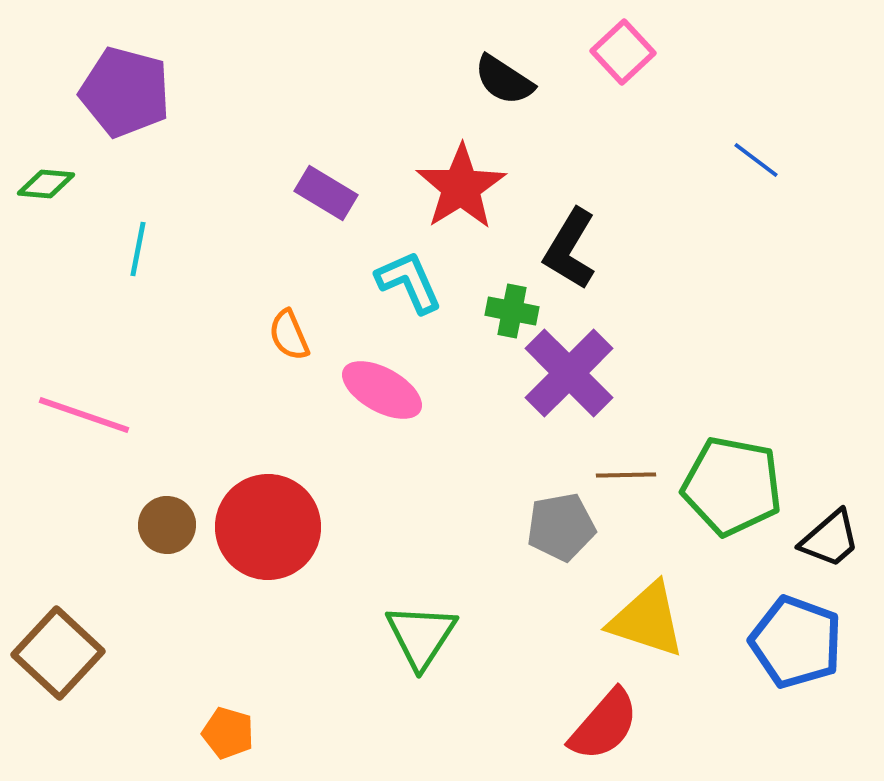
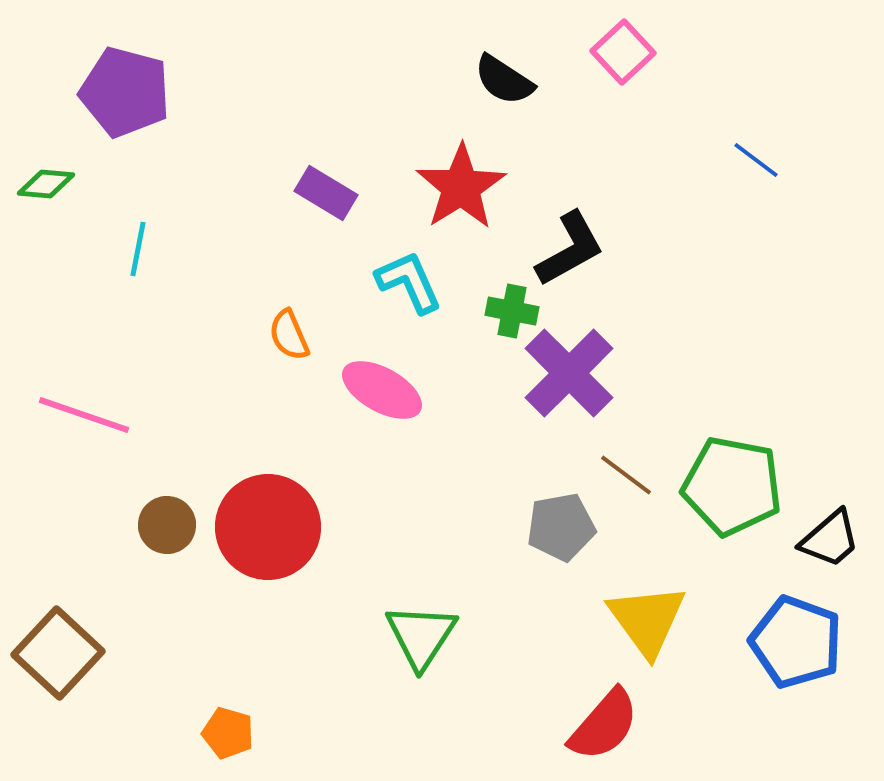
black L-shape: rotated 150 degrees counterclockwise
brown line: rotated 38 degrees clockwise
yellow triangle: rotated 36 degrees clockwise
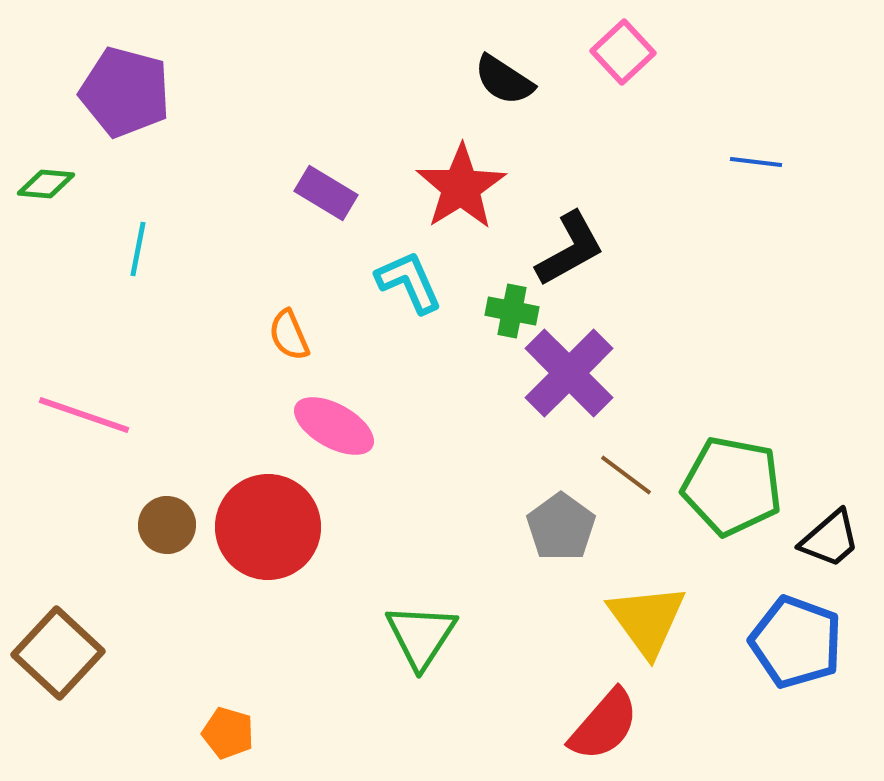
blue line: moved 2 px down; rotated 30 degrees counterclockwise
pink ellipse: moved 48 px left, 36 px down
gray pentagon: rotated 26 degrees counterclockwise
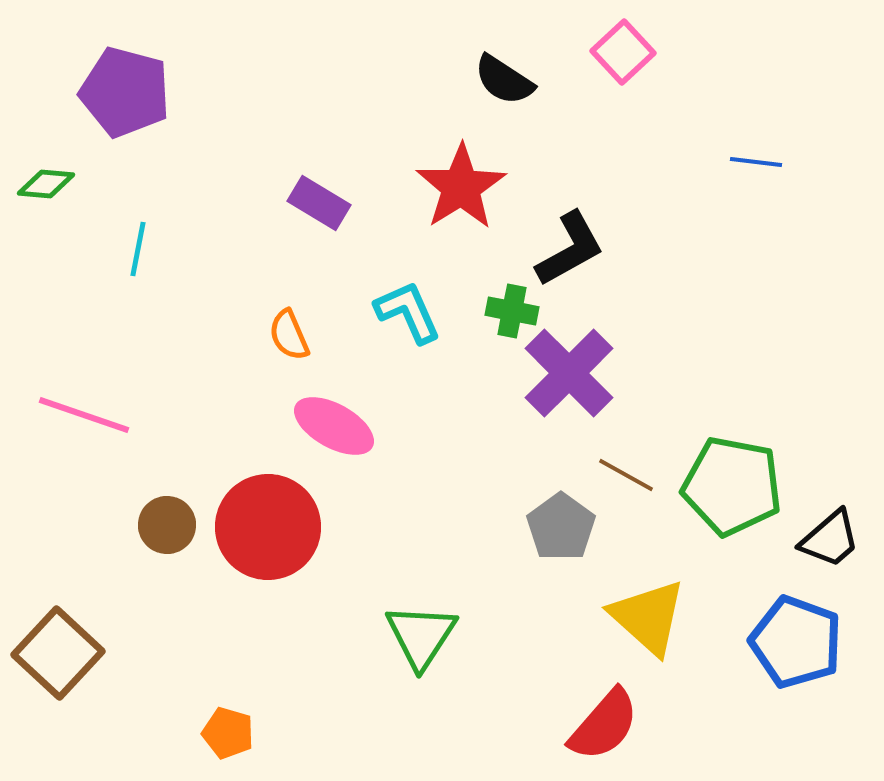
purple rectangle: moved 7 px left, 10 px down
cyan L-shape: moved 1 px left, 30 px down
brown line: rotated 8 degrees counterclockwise
yellow triangle: moved 1 px right, 3 px up; rotated 12 degrees counterclockwise
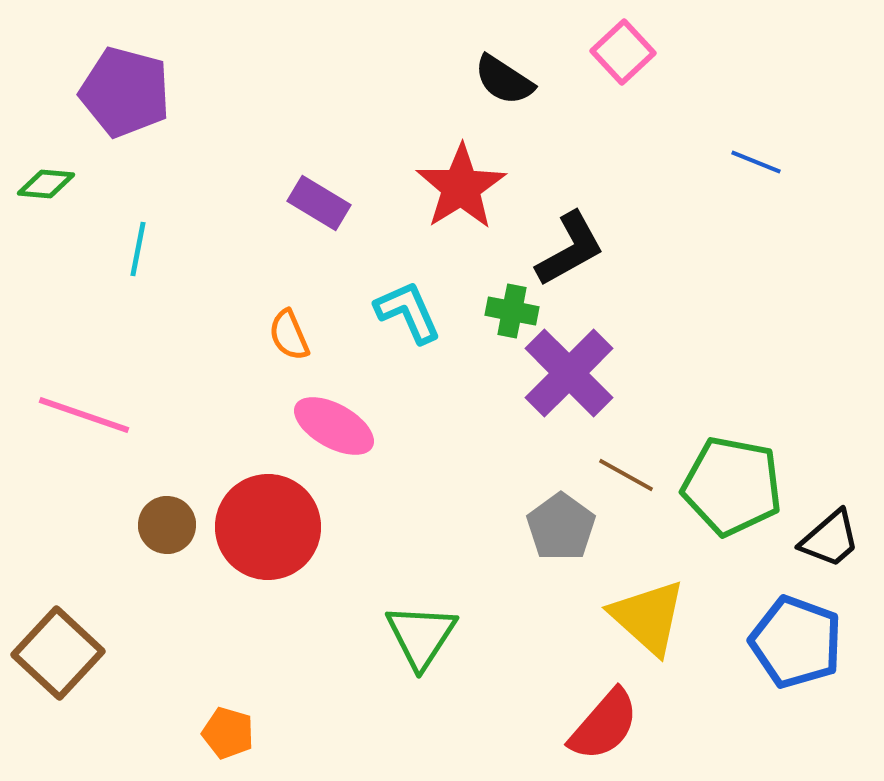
blue line: rotated 15 degrees clockwise
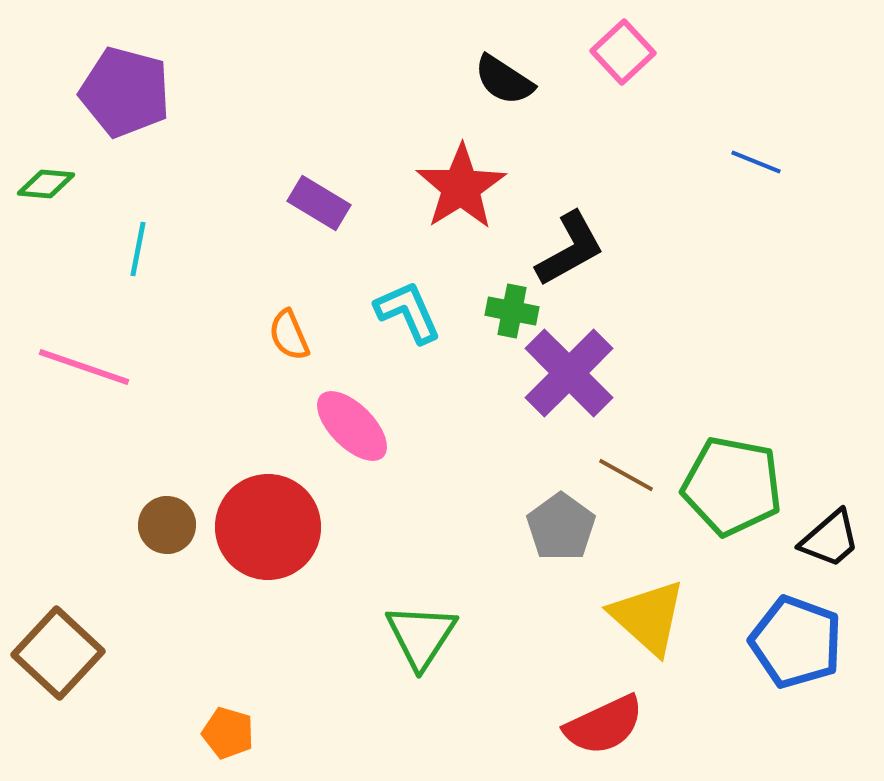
pink line: moved 48 px up
pink ellipse: moved 18 px right; rotated 16 degrees clockwise
red semicircle: rotated 24 degrees clockwise
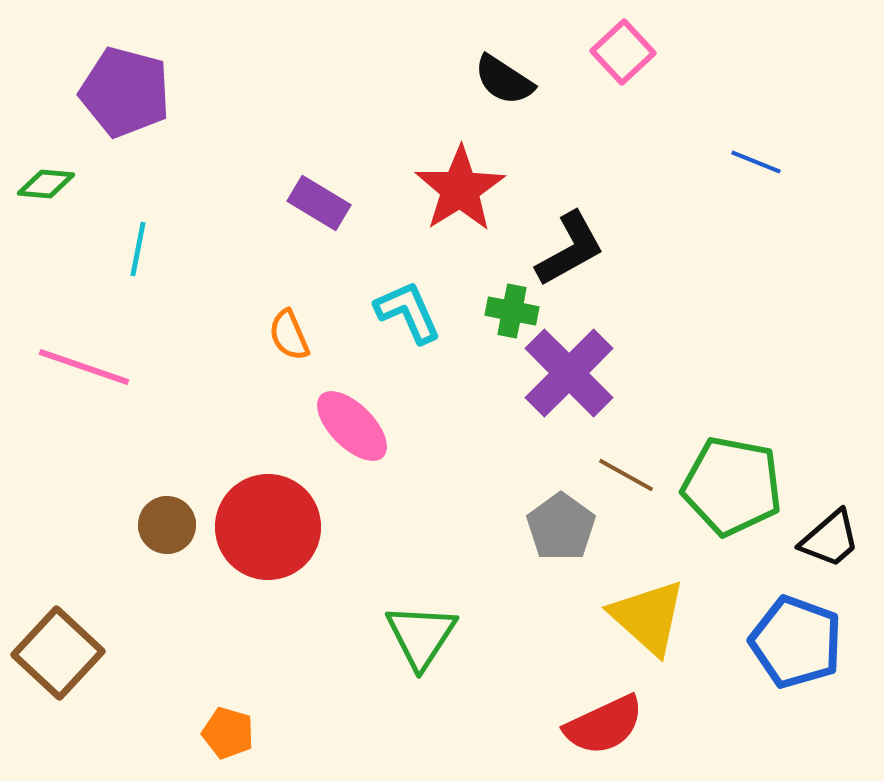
red star: moved 1 px left, 2 px down
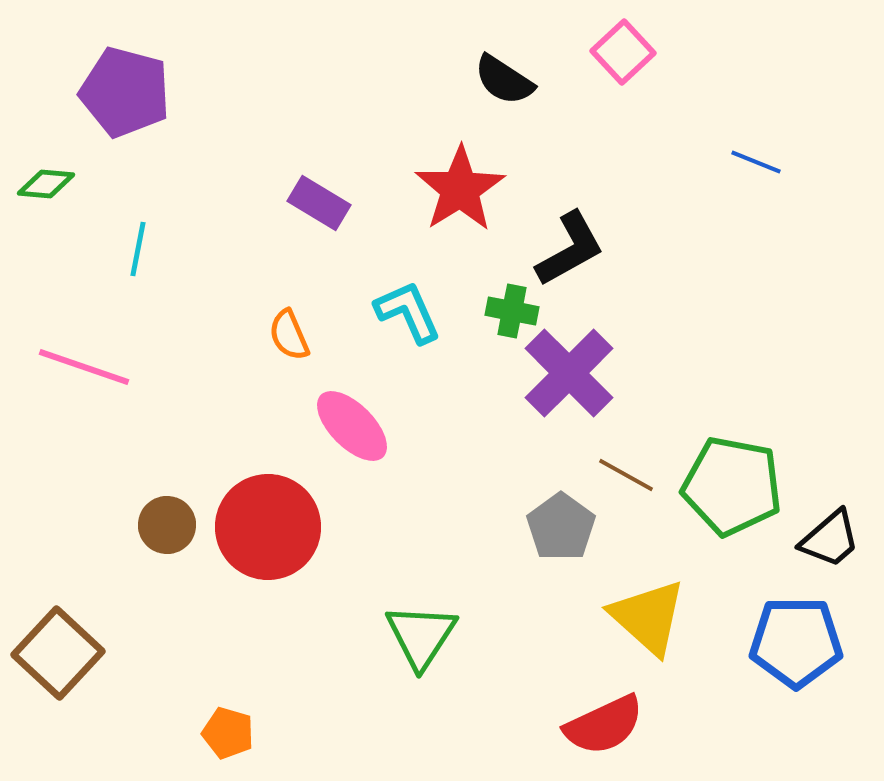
blue pentagon: rotated 20 degrees counterclockwise
